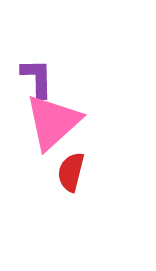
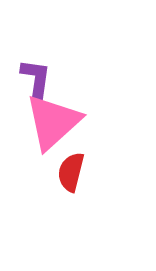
purple L-shape: moved 1 px left, 1 px down; rotated 9 degrees clockwise
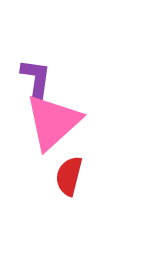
red semicircle: moved 2 px left, 4 px down
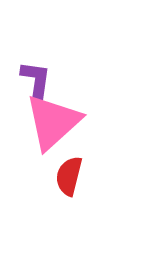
purple L-shape: moved 2 px down
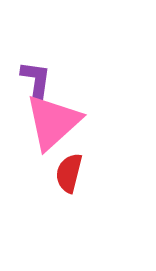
red semicircle: moved 3 px up
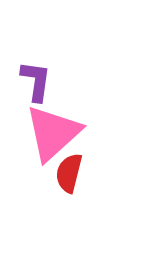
pink triangle: moved 11 px down
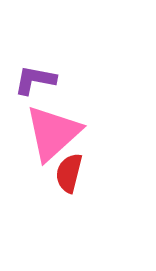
purple L-shape: moved 1 px left, 1 px up; rotated 87 degrees counterclockwise
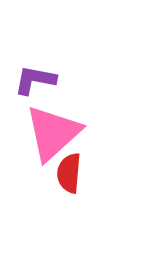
red semicircle: rotated 9 degrees counterclockwise
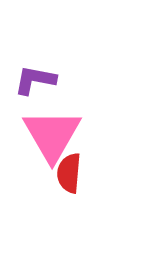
pink triangle: moved 1 px left, 2 px down; rotated 18 degrees counterclockwise
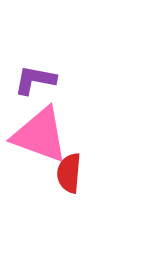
pink triangle: moved 12 px left; rotated 40 degrees counterclockwise
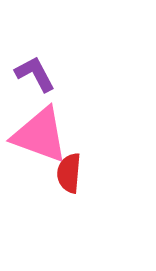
purple L-shape: moved 6 px up; rotated 51 degrees clockwise
